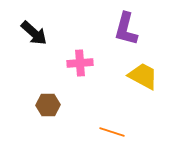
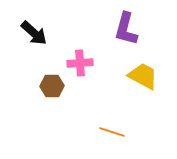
brown hexagon: moved 4 px right, 19 px up
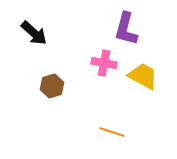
pink cross: moved 24 px right; rotated 15 degrees clockwise
brown hexagon: rotated 15 degrees counterclockwise
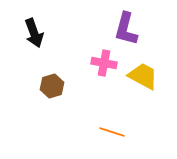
black arrow: rotated 28 degrees clockwise
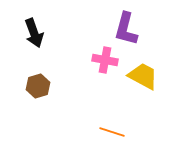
pink cross: moved 1 px right, 3 px up
brown hexagon: moved 14 px left
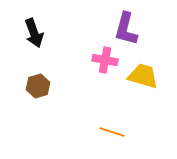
yellow trapezoid: rotated 12 degrees counterclockwise
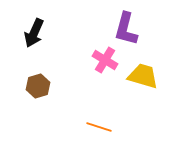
black arrow: rotated 44 degrees clockwise
pink cross: rotated 20 degrees clockwise
orange line: moved 13 px left, 5 px up
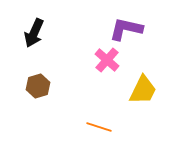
purple L-shape: rotated 88 degrees clockwise
pink cross: moved 2 px right; rotated 10 degrees clockwise
yellow trapezoid: moved 14 px down; rotated 100 degrees clockwise
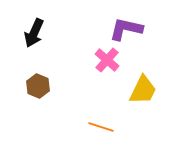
brown hexagon: rotated 20 degrees counterclockwise
orange line: moved 2 px right
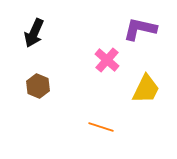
purple L-shape: moved 14 px right
yellow trapezoid: moved 3 px right, 1 px up
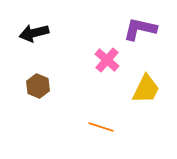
black arrow: rotated 52 degrees clockwise
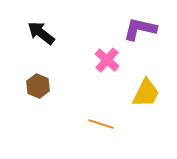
black arrow: moved 7 px right; rotated 52 degrees clockwise
yellow trapezoid: moved 4 px down
orange line: moved 3 px up
